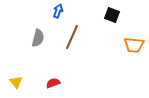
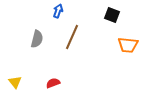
gray semicircle: moved 1 px left, 1 px down
orange trapezoid: moved 6 px left
yellow triangle: moved 1 px left
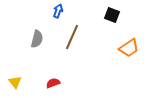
orange trapezoid: moved 1 px right, 3 px down; rotated 40 degrees counterclockwise
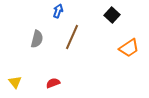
black square: rotated 21 degrees clockwise
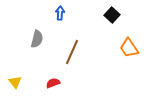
blue arrow: moved 2 px right, 2 px down; rotated 16 degrees counterclockwise
brown line: moved 15 px down
orange trapezoid: rotated 90 degrees clockwise
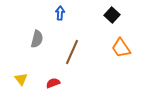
orange trapezoid: moved 8 px left
yellow triangle: moved 6 px right, 3 px up
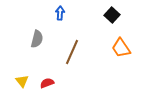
yellow triangle: moved 1 px right, 2 px down
red semicircle: moved 6 px left
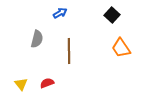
blue arrow: rotated 56 degrees clockwise
brown line: moved 3 px left, 1 px up; rotated 25 degrees counterclockwise
yellow triangle: moved 1 px left, 3 px down
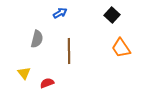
yellow triangle: moved 3 px right, 11 px up
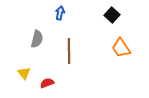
blue arrow: rotated 48 degrees counterclockwise
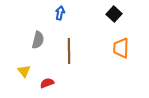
black square: moved 2 px right, 1 px up
gray semicircle: moved 1 px right, 1 px down
orange trapezoid: rotated 35 degrees clockwise
yellow triangle: moved 2 px up
